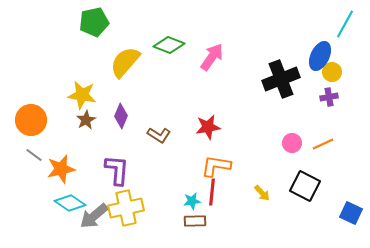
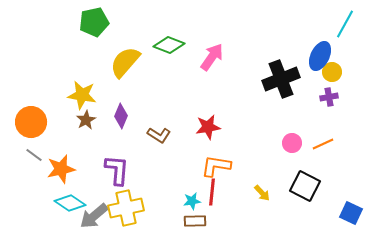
orange circle: moved 2 px down
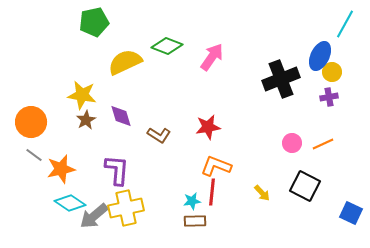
green diamond: moved 2 px left, 1 px down
yellow semicircle: rotated 24 degrees clockwise
purple diamond: rotated 40 degrees counterclockwise
orange L-shape: rotated 12 degrees clockwise
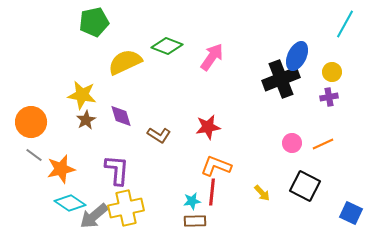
blue ellipse: moved 23 px left
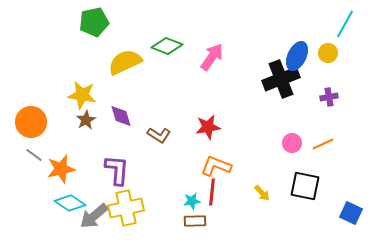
yellow circle: moved 4 px left, 19 px up
black square: rotated 16 degrees counterclockwise
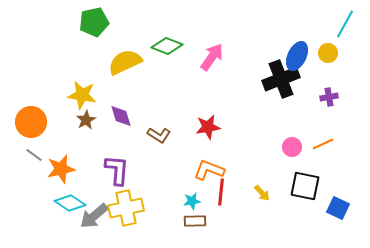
pink circle: moved 4 px down
orange L-shape: moved 7 px left, 4 px down
red line: moved 9 px right
blue square: moved 13 px left, 5 px up
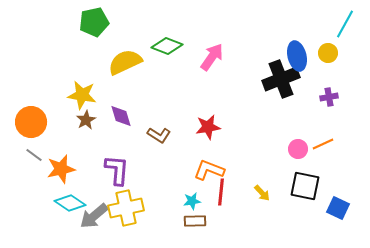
blue ellipse: rotated 40 degrees counterclockwise
pink circle: moved 6 px right, 2 px down
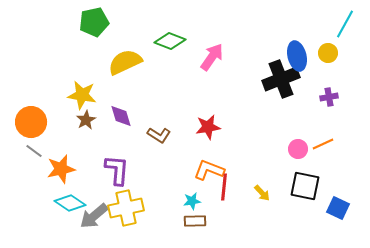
green diamond: moved 3 px right, 5 px up
gray line: moved 4 px up
red line: moved 3 px right, 5 px up
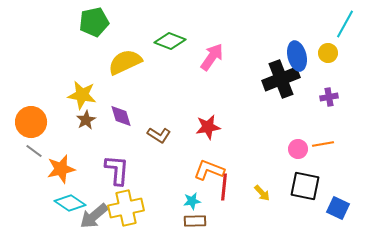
orange line: rotated 15 degrees clockwise
